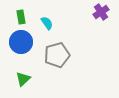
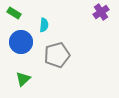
green rectangle: moved 7 px left, 4 px up; rotated 48 degrees counterclockwise
cyan semicircle: moved 3 px left, 2 px down; rotated 40 degrees clockwise
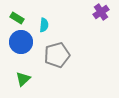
green rectangle: moved 3 px right, 5 px down
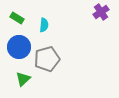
blue circle: moved 2 px left, 5 px down
gray pentagon: moved 10 px left, 4 px down
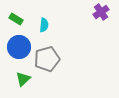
green rectangle: moved 1 px left, 1 px down
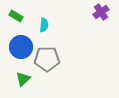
green rectangle: moved 3 px up
blue circle: moved 2 px right
gray pentagon: rotated 15 degrees clockwise
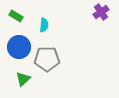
blue circle: moved 2 px left
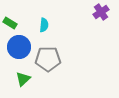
green rectangle: moved 6 px left, 7 px down
gray pentagon: moved 1 px right
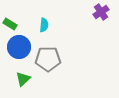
green rectangle: moved 1 px down
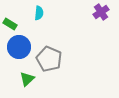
cyan semicircle: moved 5 px left, 12 px up
gray pentagon: moved 1 px right; rotated 25 degrees clockwise
green triangle: moved 4 px right
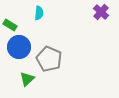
purple cross: rotated 14 degrees counterclockwise
green rectangle: moved 1 px down
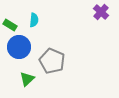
cyan semicircle: moved 5 px left, 7 px down
gray pentagon: moved 3 px right, 2 px down
